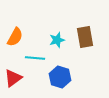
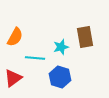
cyan star: moved 4 px right, 7 px down
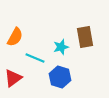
cyan line: rotated 18 degrees clockwise
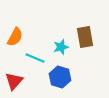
red triangle: moved 1 px right, 3 px down; rotated 12 degrees counterclockwise
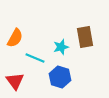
orange semicircle: moved 1 px down
red triangle: moved 1 px right; rotated 18 degrees counterclockwise
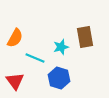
blue hexagon: moved 1 px left, 1 px down
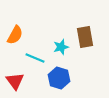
orange semicircle: moved 3 px up
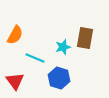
brown rectangle: moved 1 px down; rotated 20 degrees clockwise
cyan star: moved 2 px right
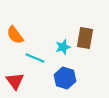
orange semicircle: rotated 114 degrees clockwise
blue hexagon: moved 6 px right
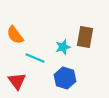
brown rectangle: moved 1 px up
red triangle: moved 2 px right
